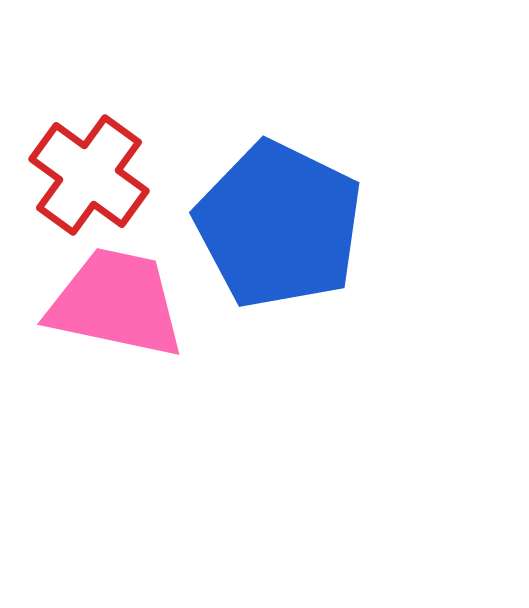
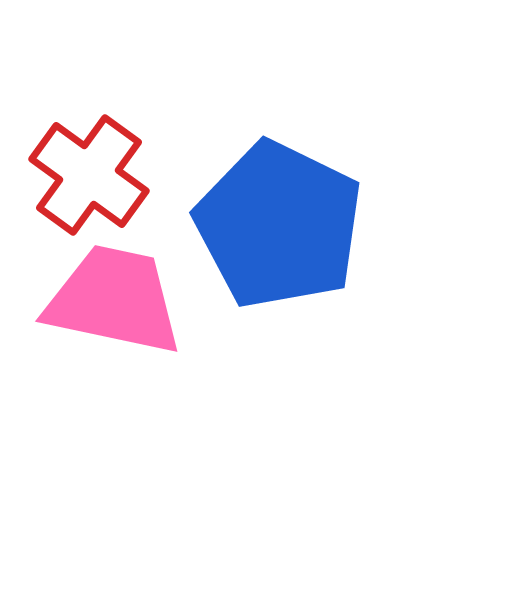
pink trapezoid: moved 2 px left, 3 px up
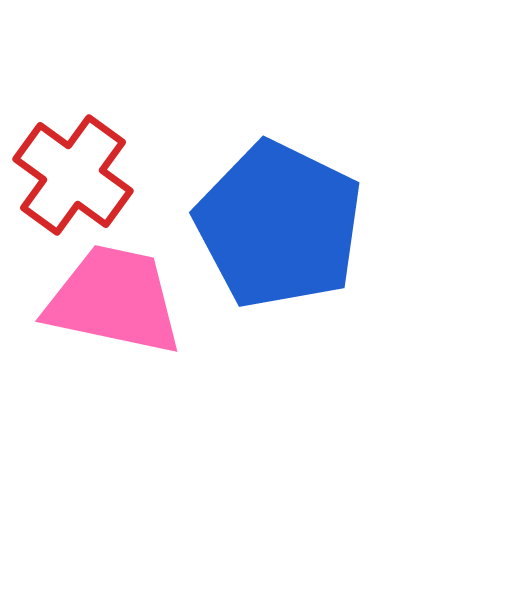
red cross: moved 16 px left
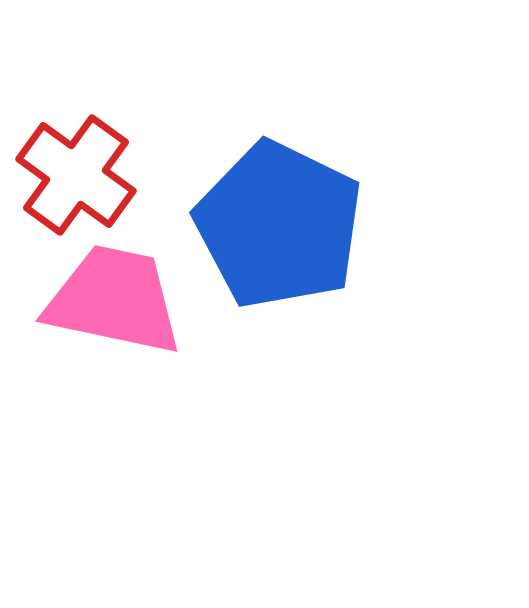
red cross: moved 3 px right
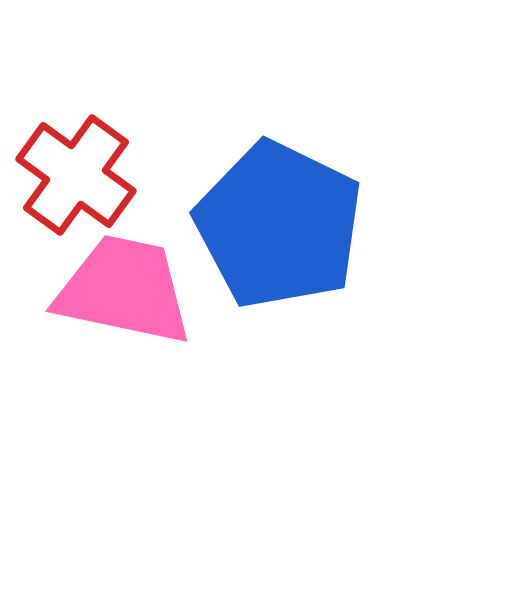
pink trapezoid: moved 10 px right, 10 px up
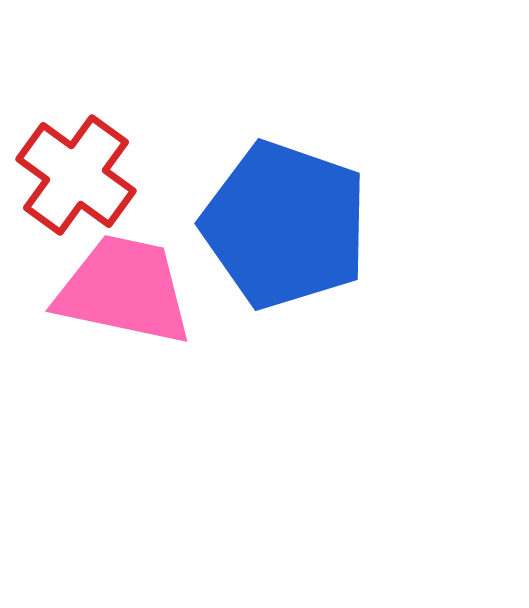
blue pentagon: moved 6 px right; rotated 7 degrees counterclockwise
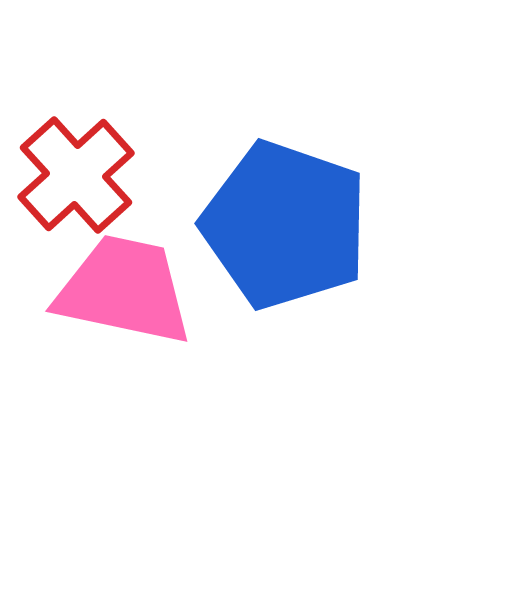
red cross: rotated 12 degrees clockwise
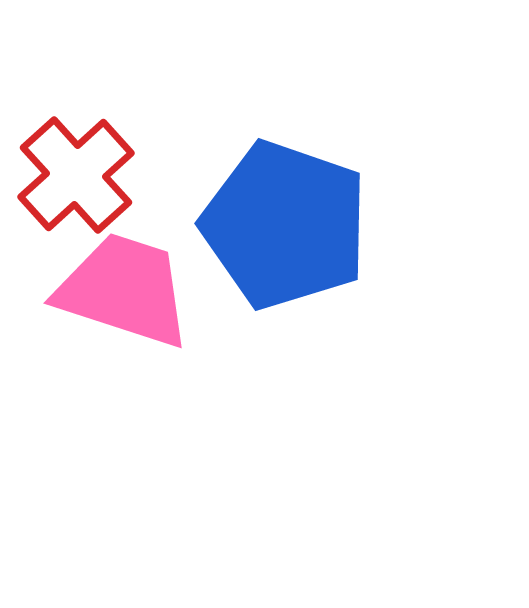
pink trapezoid: rotated 6 degrees clockwise
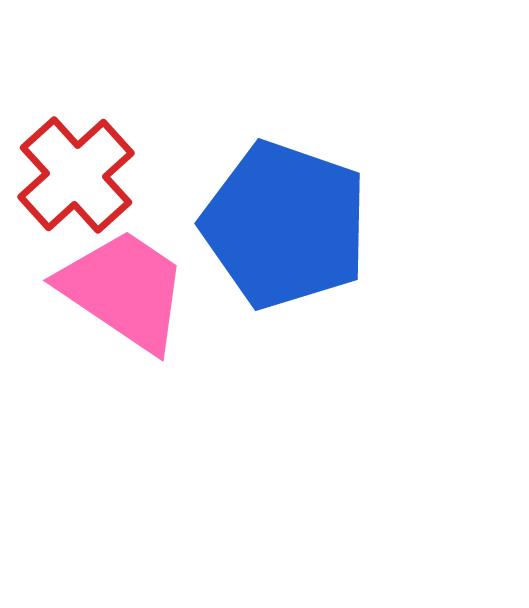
pink trapezoid: rotated 16 degrees clockwise
